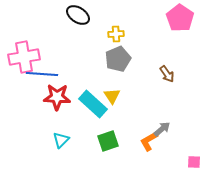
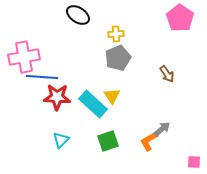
gray pentagon: moved 1 px up
blue line: moved 3 px down
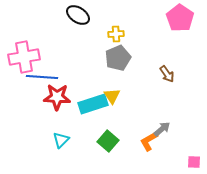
cyan rectangle: rotated 60 degrees counterclockwise
green square: rotated 30 degrees counterclockwise
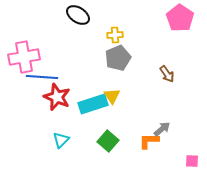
yellow cross: moved 1 px left, 1 px down
red star: rotated 20 degrees clockwise
orange L-shape: rotated 30 degrees clockwise
pink square: moved 2 px left, 1 px up
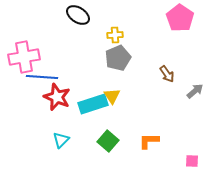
gray arrow: moved 33 px right, 38 px up
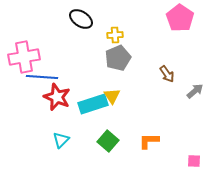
black ellipse: moved 3 px right, 4 px down
pink square: moved 2 px right
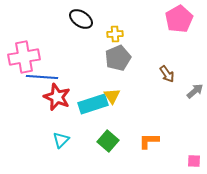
pink pentagon: moved 1 px left, 1 px down; rotated 8 degrees clockwise
yellow cross: moved 1 px up
